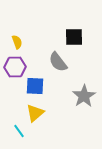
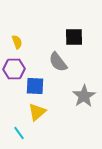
purple hexagon: moved 1 px left, 2 px down
yellow triangle: moved 2 px right, 1 px up
cyan line: moved 2 px down
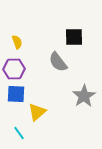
blue square: moved 19 px left, 8 px down
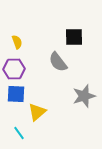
gray star: rotated 15 degrees clockwise
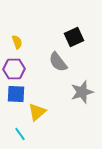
black square: rotated 24 degrees counterclockwise
gray star: moved 2 px left, 4 px up
cyan line: moved 1 px right, 1 px down
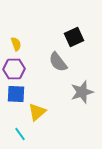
yellow semicircle: moved 1 px left, 2 px down
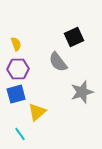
purple hexagon: moved 4 px right
blue square: rotated 18 degrees counterclockwise
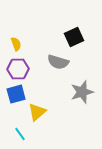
gray semicircle: rotated 35 degrees counterclockwise
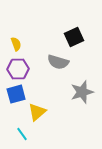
cyan line: moved 2 px right
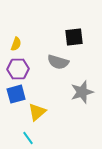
black square: rotated 18 degrees clockwise
yellow semicircle: rotated 40 degrees clockwise
cyan line: moved 6 px right, 4 px down
